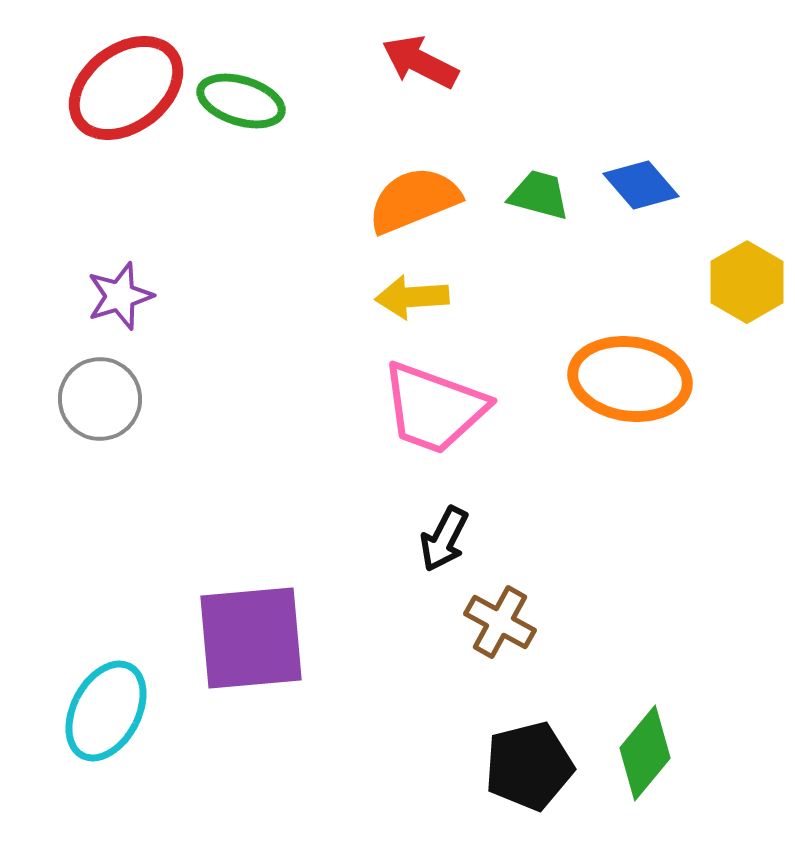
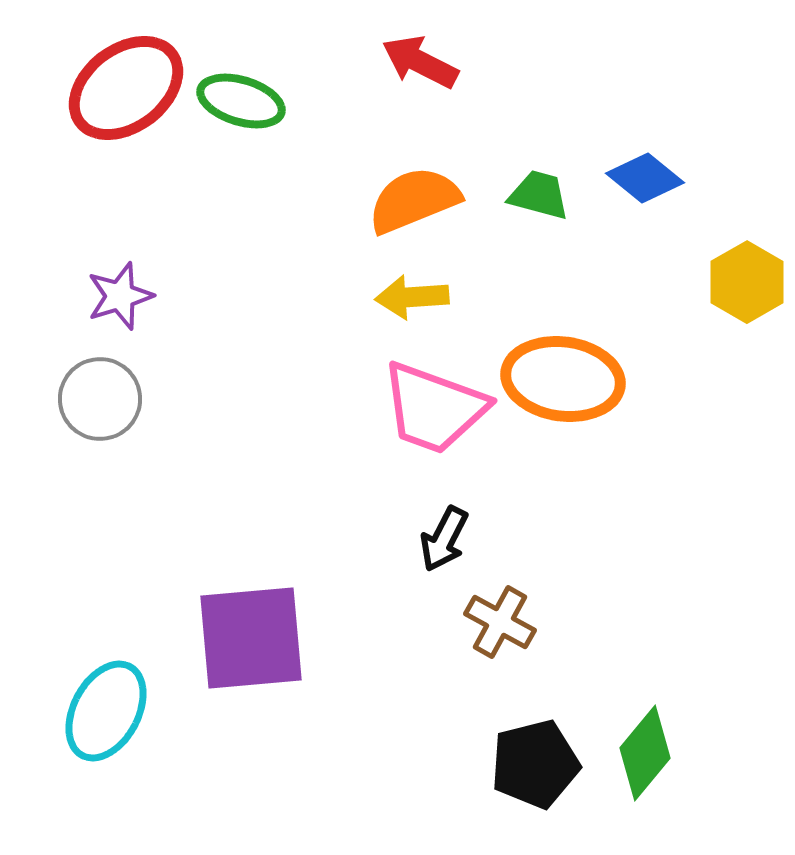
blue diamond: moved 4 px right, 7 px up; rotated 10 degrees counterclockwise
orange ellipse: moved 67 px left
black pentagon: moved 6 px right, 2 px up
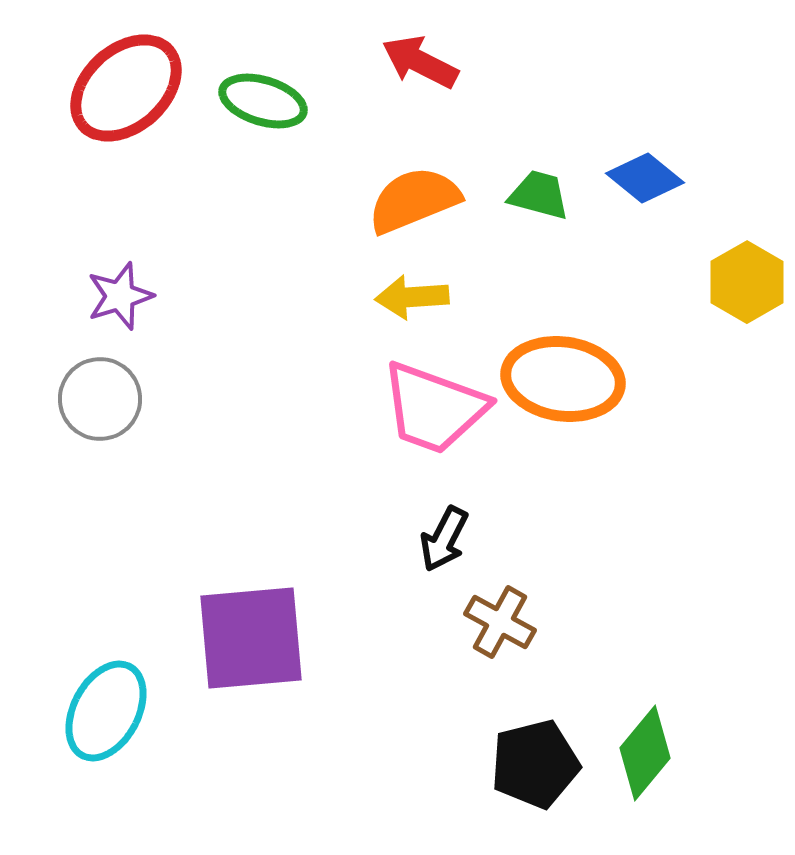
red ellipse: rotated 5 degrees counterclockwise
green ellipse: moved 22 px right
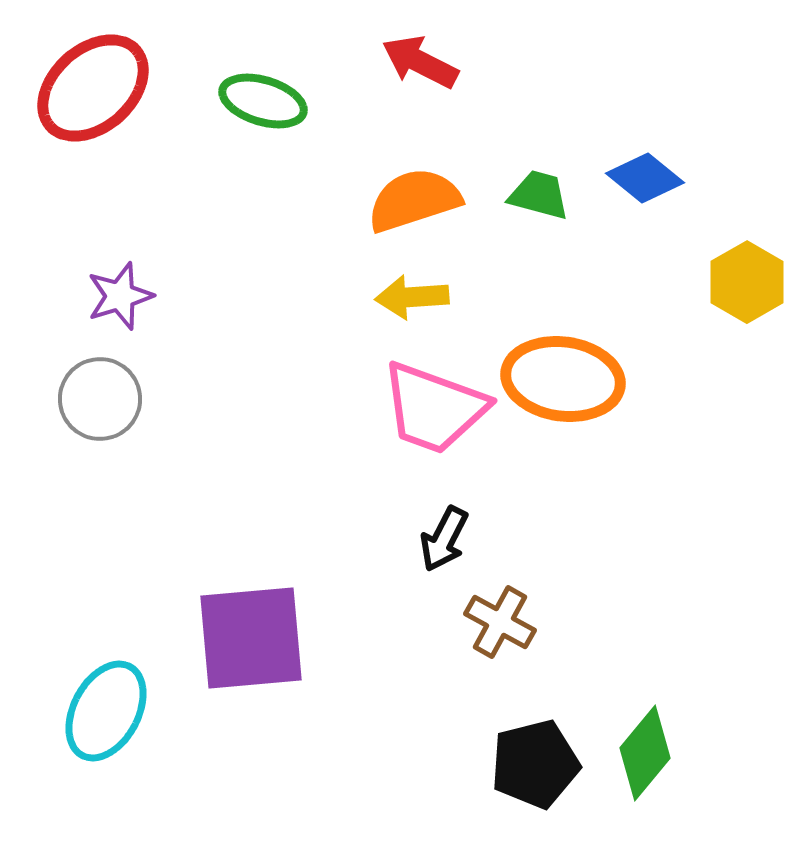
red ellipse: moved 33 px left
orange semicircle: rotated 4 degrees clockwise
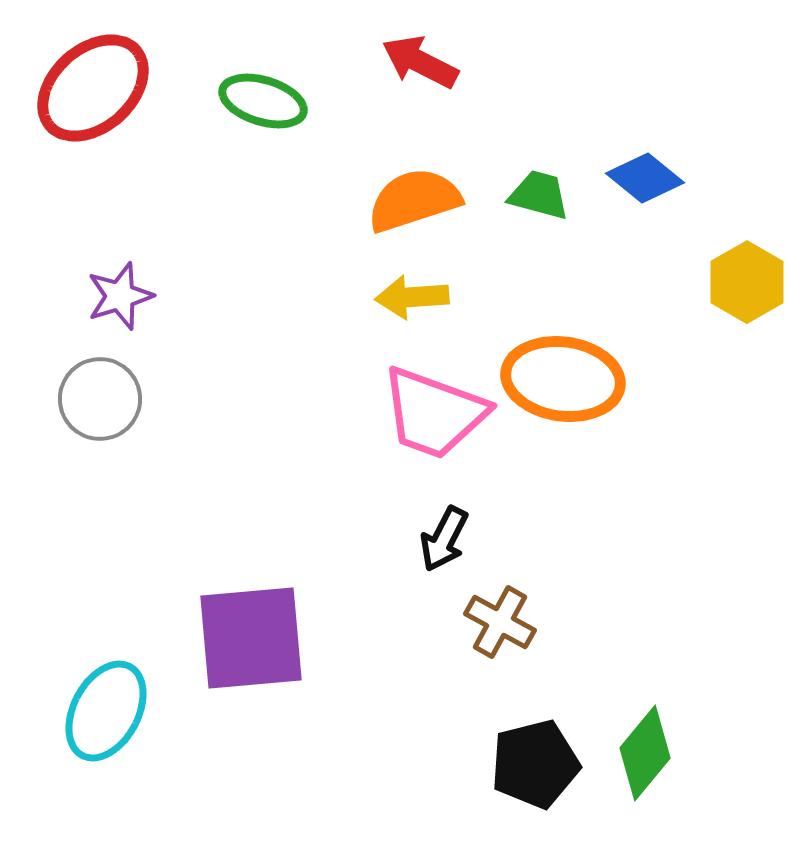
pink trapezoid: moved 5 px down
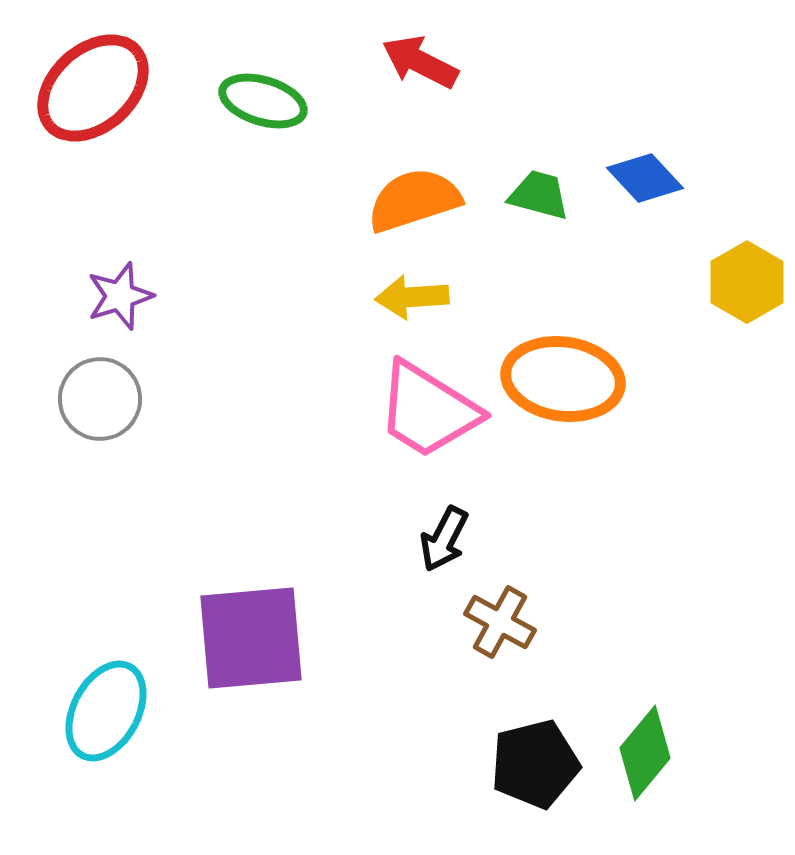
blue diamond: rotated 8 degrees clockwise
pink trapezoid: moved 6 px left, 3 px up; rotated 12 degrees clockwise
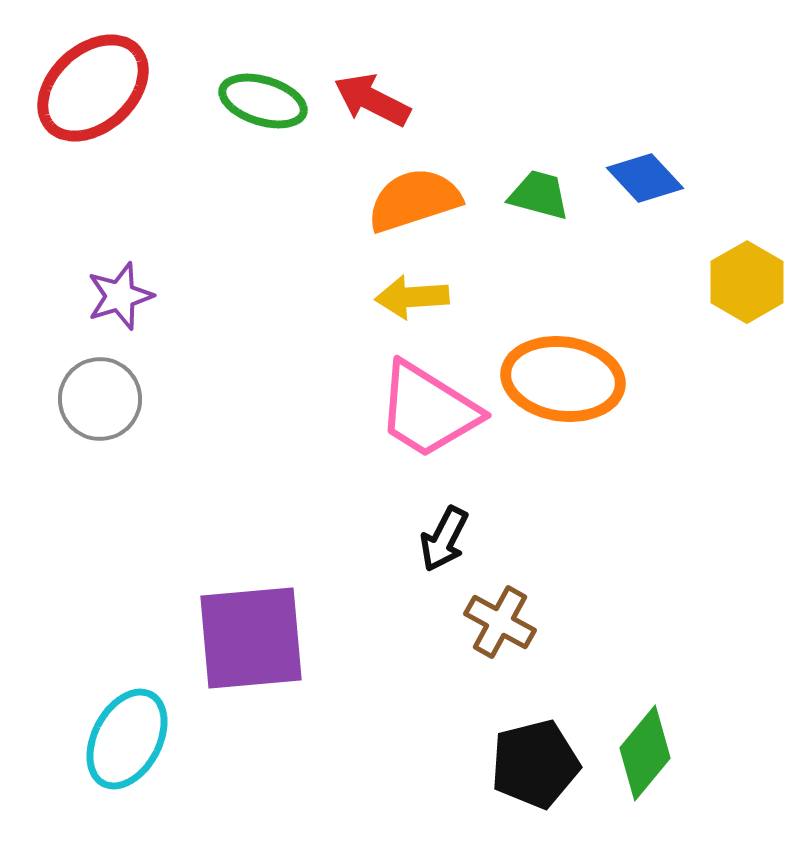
red arrow: moved 48 px left, 38 px down
cyan ellipse: moved 21 px right, 28 px down
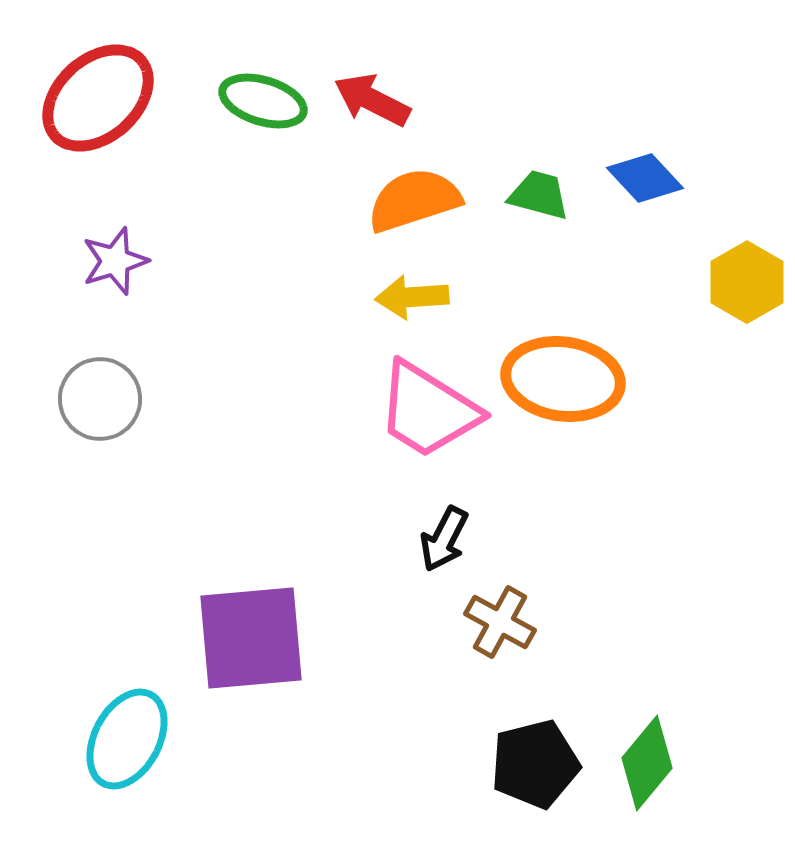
red ellipse: moved 5 px right, 10 px down
purple star: moved 5 px left, 35 px up
green diamond: moved 2 px right, 10 px down
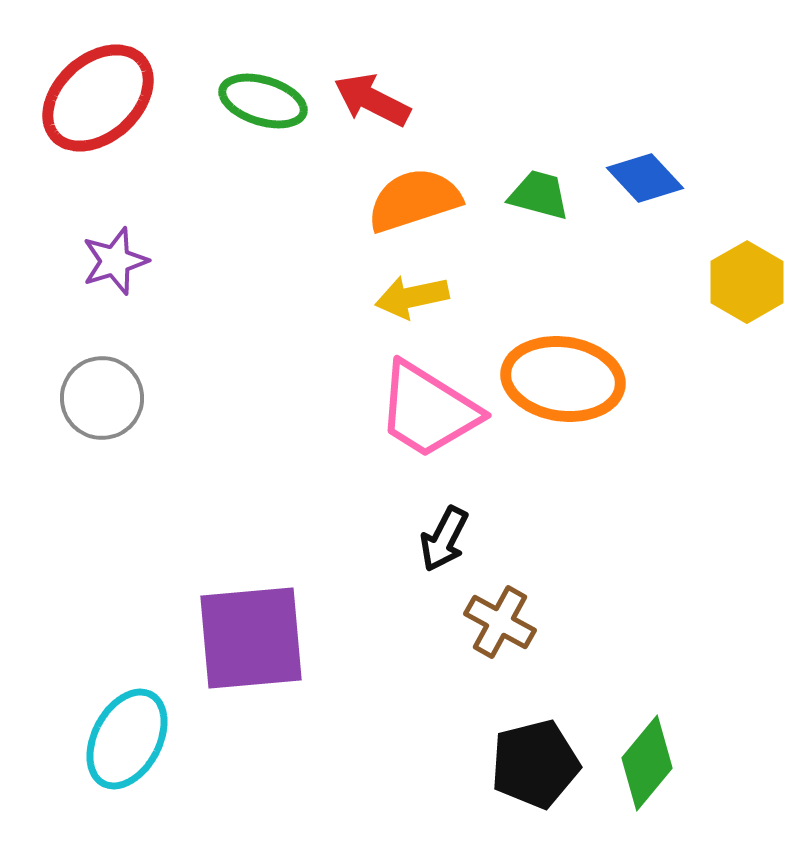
yellow arrow: rotated 8 degrees counterclockwise
gray circle: moved 2 px right, 1 px up
